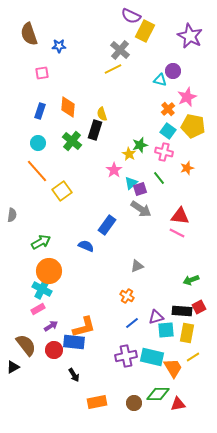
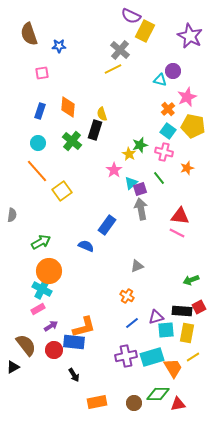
gray arrow at (141, 209): rotated 135 degrees counterclockwise
cyan rectangle at (152, 357): rotated 30 degrees counterclockwise
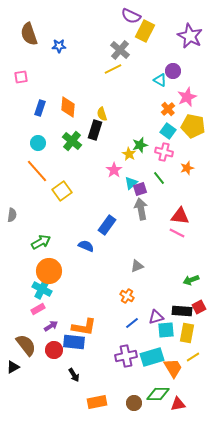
pink square at (42, 73): moved 21 px left, 4 px down
cyan triangle at (160, 80): rotated 16 degrees clockwise
blue rectangle at (40, 111): moved 3 px up
orange L-shape at (84, 327): rotated 25 degrees clockwise
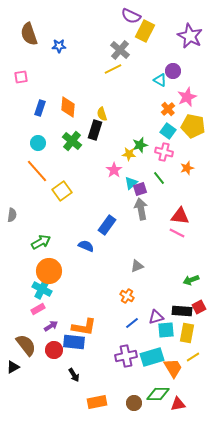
yellow star at (129, 154): rotated 24 degrees counterclockwise
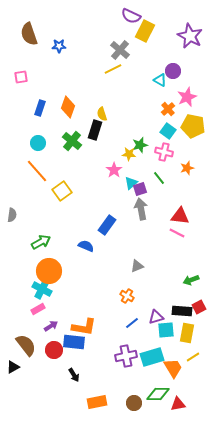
orange diamond at (68, 107): rotated 15 degrees clockwise
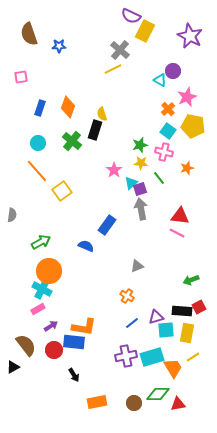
yellow star at (129, 154): moved 12 px right, 9 px down
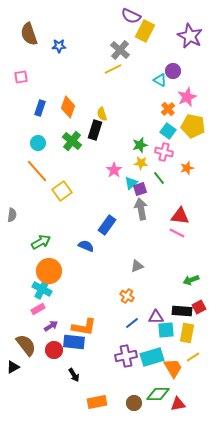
purple triangle at (156, 317): rotated 14 degrees clockwise
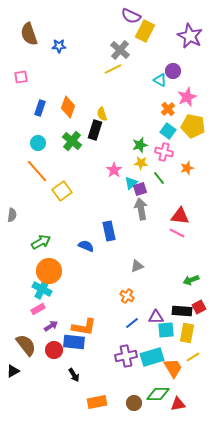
blue rectangle at (107, 225): moved 2 px right, 6 px down; rotated 48 degrees counterclockwise
black triangle at (13, 367): moved 4 px down
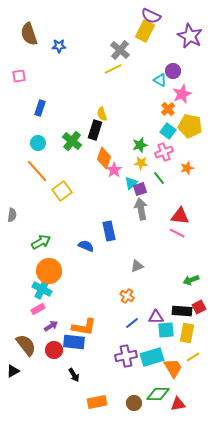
purple semicircle at (131, 16): moved 20 px right
pink square at (21, 77): moved 2 px left, 1 px up
pink star at (187, 97): moved 5 px left, 3 px up
orange diamond at (68, 107): moved 36 px right, 51 px down
yellow pentagon at (193, 126): moved 3 px left
pink cross at (164, 152): rotated 36 degrees counterclockwise
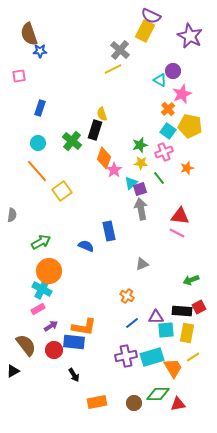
blue star at (59, 46): moved 19 px left, 5 px down
gray triangle at (137, 266): moved 5 px right, 2 px up
